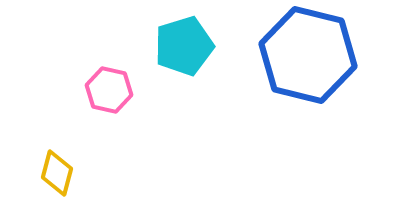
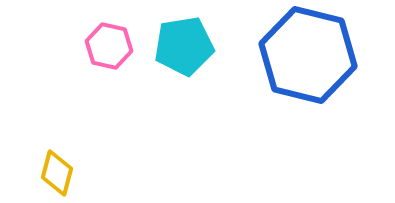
cyan pentagon: rotated 8 degrees clockwise
pink hexagon: moved 44 px up
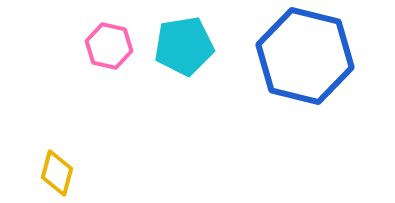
blue hexagon: moved 3 px left, 1 px down
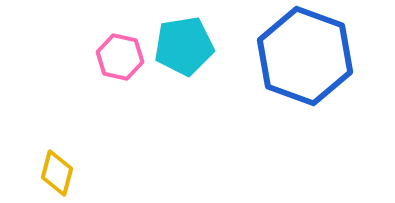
pink hexagon: moved 11 px right, 11 px down
blue hexagon: rotated 6 degrees clockwise
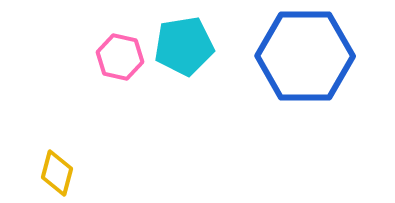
blue hexagon: rotated 20 degrees counterclockwise
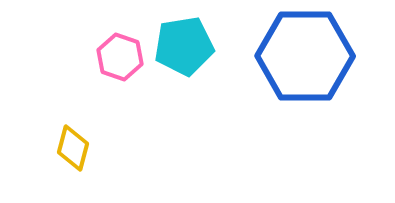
pink hexagon: rotated 6 degrees clockwise
yellow diamond: moved 16 px right, 25 px up
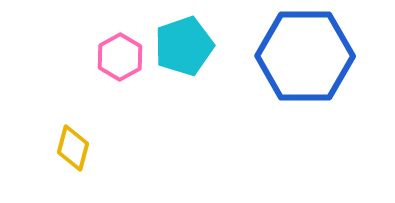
cyan pentagon: rotated 10 degrees counterclockwise
pink hexagon: rotated 12 degrees clockwise
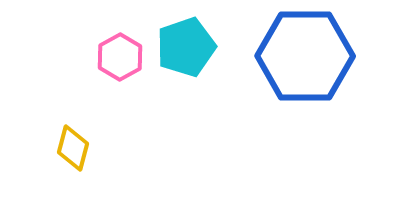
cyan pentagon: moved 2 px right, 1 px down
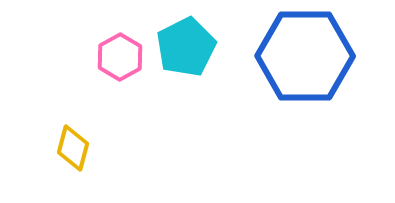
cyan pentagon: rotated 8 degrees counterclockwise
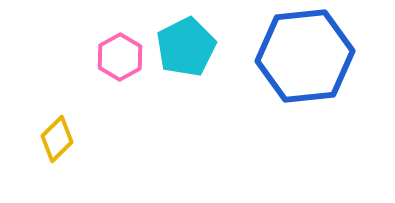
blue hexagon: rotated 6 degrees counterclockwise
yellow diamond: moved 16 px left, 9 px up; rotated 30 degrees clockwise
